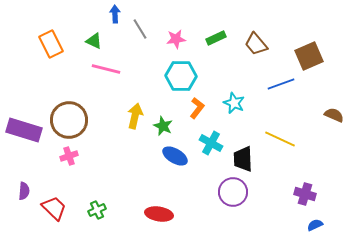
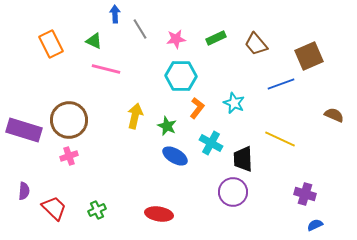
green star: moved 4 px right
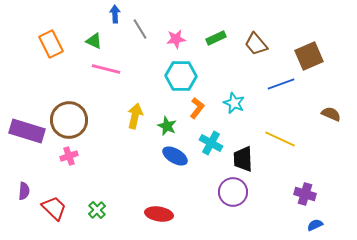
brown semicircle: moved 3 px left, 1 px up
purple rectangle: moved 3 px right, 1 px down
green cross: rotated 18 degrees counterclockwise
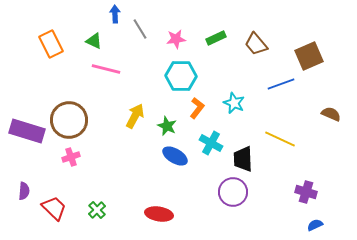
yellow arrow: rotated 15 degrees clockwise
pink cross: moved 2 px right, 1 px down
purple cross: moved 1 px right, 2 px up
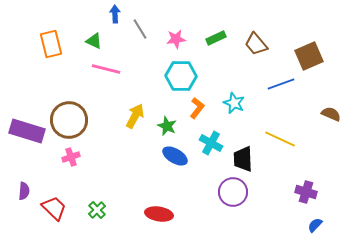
orange rectangle: rotated 12 degrees clockwise
blue semicircle: rotated 21 degrees counterclockwise
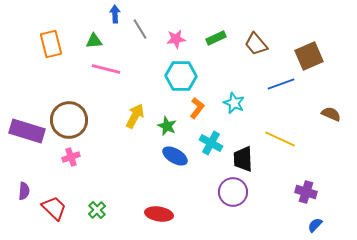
green triangle: rotated 30 degrees counterclockwise
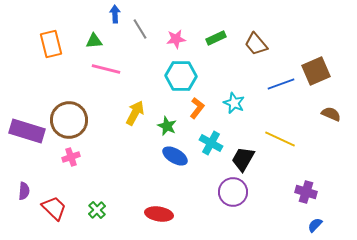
brown square: moved 7 px right, 15 px down
yellow arrow: moved 3 px up
black trapezoid: rotated 32 degrees clockwise
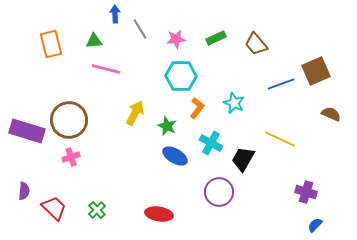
purple circle: moved 14 px left
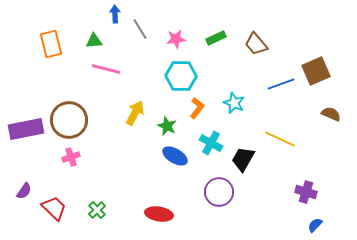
purple rectangle: moved 1 px left, 2 px up; rotated 28 degrees counterclockwise
purple semicircle: rotated 30 degrees clockwise
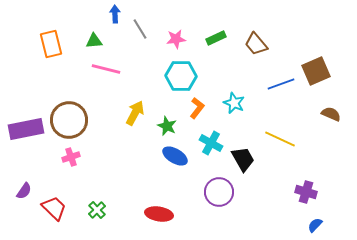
black trapezoid: rotated 120 degrees clockwise
